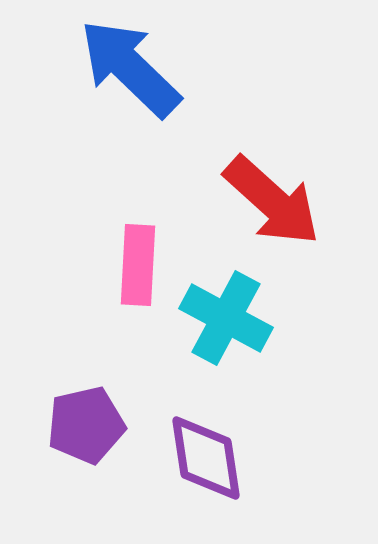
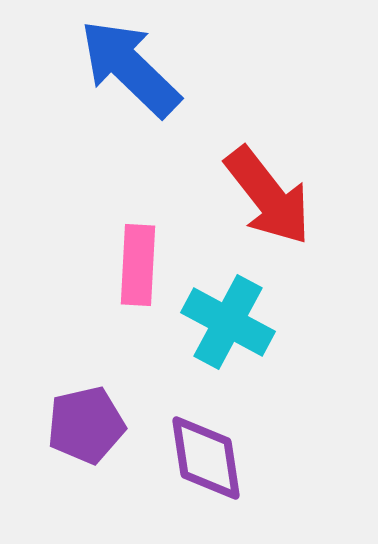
red arrow: moved 4 px left, 5 px up; rotated 10 degrees clockwise
cyan cross: moved 2 px right, 4 px down
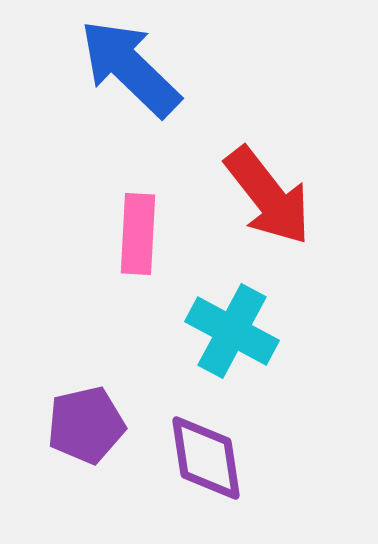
pink rectangle: moved 31 px up
cyan cross: moved 4 px right, 9 px down
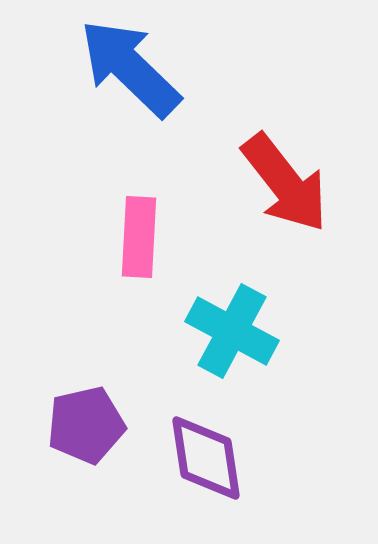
red arrow: moved 17 px right, 13 px up
pink rectangle: moved 1 px right, 3 px down
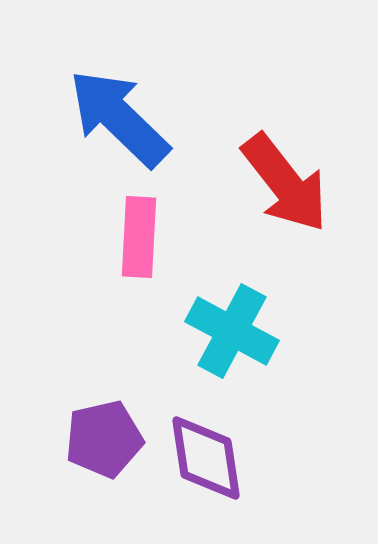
blue arrow: moved 11 px left, 50 px down
purple pentagon: moved 18 px right, 14 px down
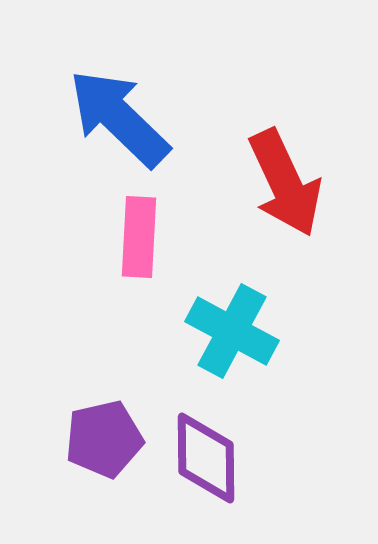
red arrow: rotated 13 degrees clockwise
purple diamond: rotated 8 degrees clockwise
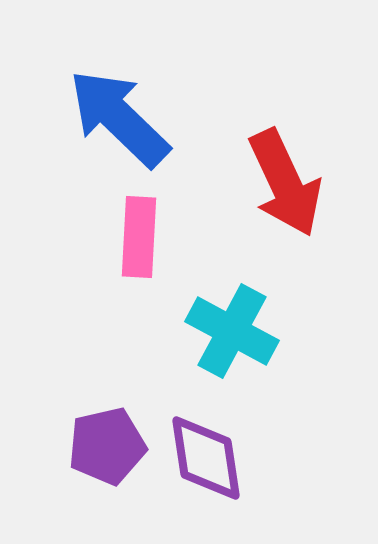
purple pentagon: moved 3 px right, 7 px down
purple diamond: rotated 8 degrees counterclockwise
